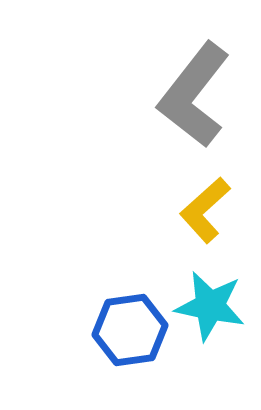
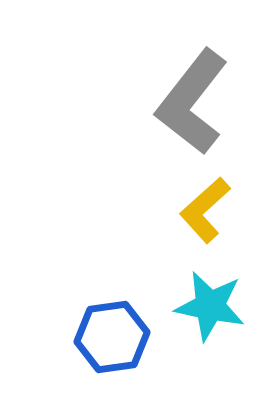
gray L-shape: moved 2 px left, 7 px down
blue hexagon: moved 18 px left, 7 px down
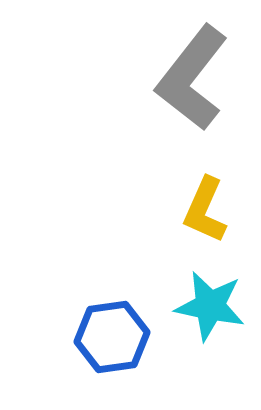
gray L-shape: moved 24 px up
yellow L-shape: rotated 24 degrees counterclockwise
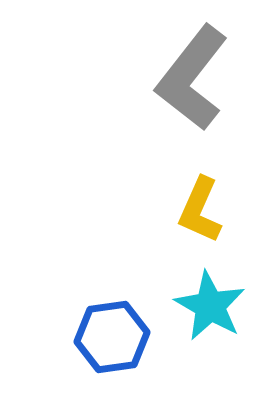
yellow L-shape: moved 5 px left
cyan star: rotated 18 degrees clockwise
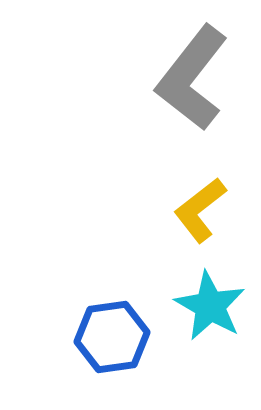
yellow L-shape: rotated 28 degrees clockwise
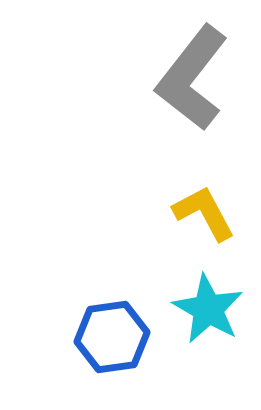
yellow L-shape: moved 4 px right, 3 px down; rotated 100 degrees clockwise
cyan star: moved 2 px left, 3 px down
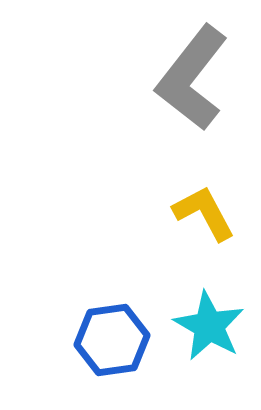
cyan star: moved 1 px right, 17 px down
blue hexagon: moved 3 px down
